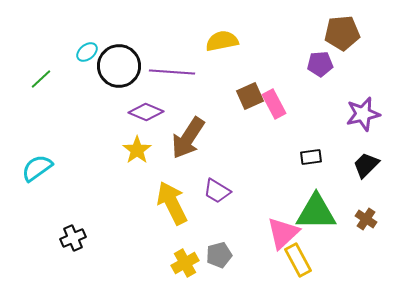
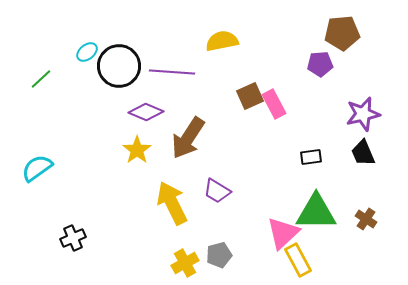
black trapezoid: moved 3 px left, 12 px up; rotated 68 degrees counterclockwise
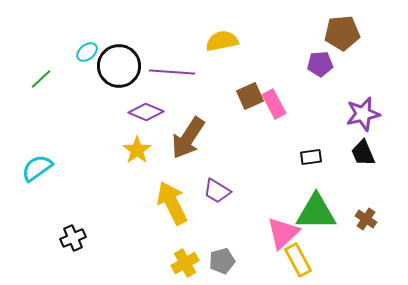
gray pentagon: moved 3 px right, 6 px down
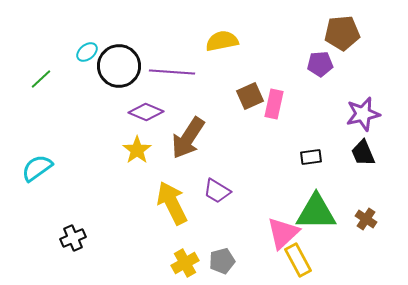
pink rectangle: rotated 40 degrees clockwise
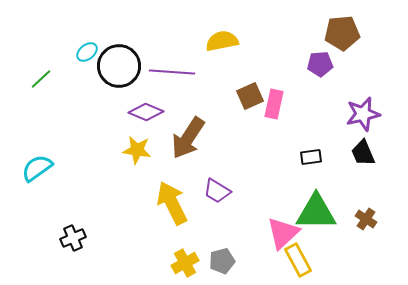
yellow star: rotated 28 degrees counterclockwise
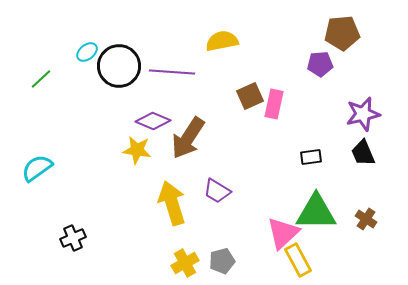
purple diamond: moved 7 px right, 9 px down
yellow arrow: rotated 9 degrees clockwise
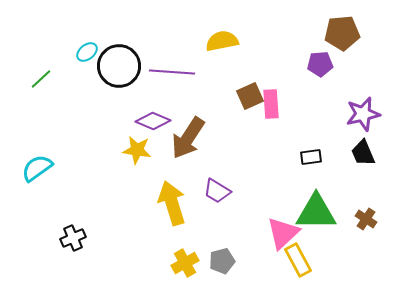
pink rectangle: moved 3 px left; rotated 16 degrees counterclockwise
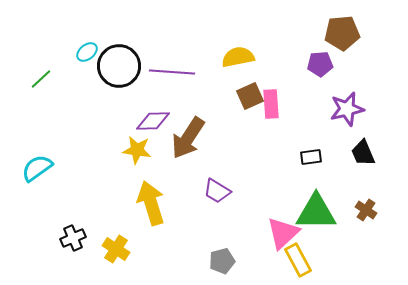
yellow semicircle: moved 16 px right, 16 px down
purple star: moved 16 px left, 5 px up
purple diamond: rotated 24 degrees counterclockwise
yellow arrow: moved 21 px left
brown cross: moved 9 px up
yellow cross: moved 69 px left, 14 px up; rotated 28 degrees counterclockwise
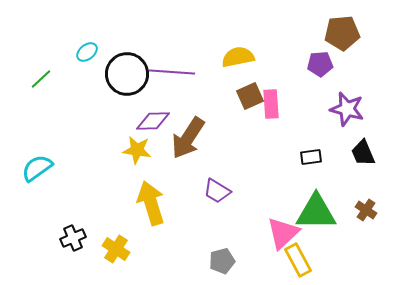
black circle: moved 8 px right, 8 px down
purple star: rotated 28 degrees clockwise
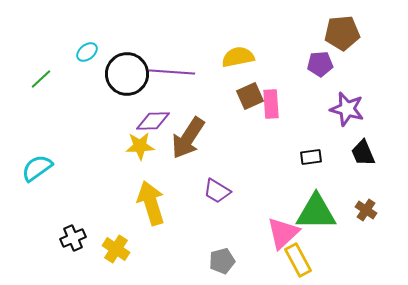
yellow star: moved 3 px right, 4 px up; rotated 12 degrees counterclockwise
